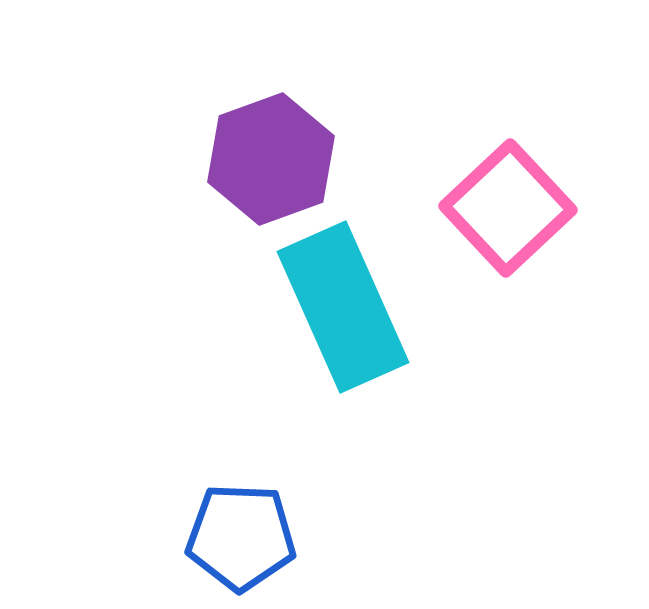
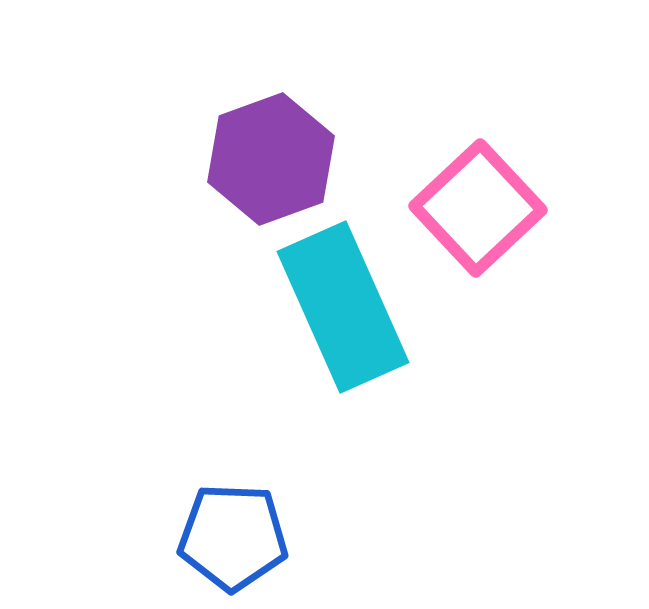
pink square: moved 30 px left
blue pentagon: moved 8 px left
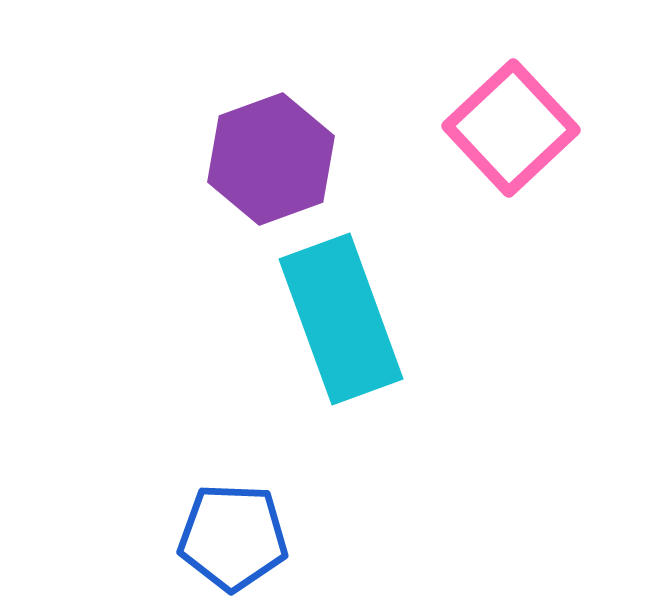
pink square: moved 33 px right, 80 px up
cyan rectangle: moved 2 px left, 12 px down; rotated 4 degrees clockwise
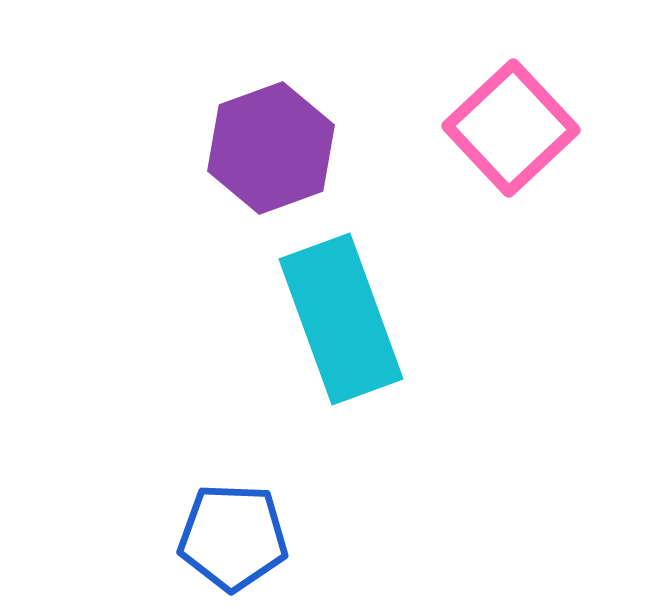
purple hexagon: moved 11 px up
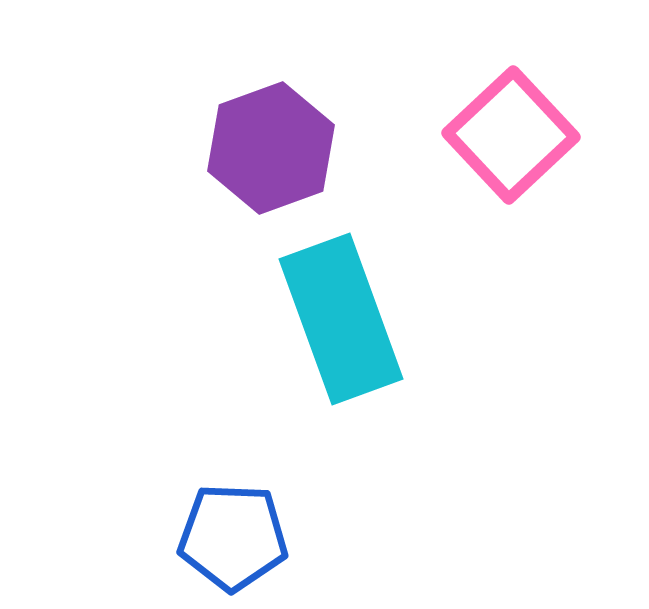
pink square: moved 7 px down
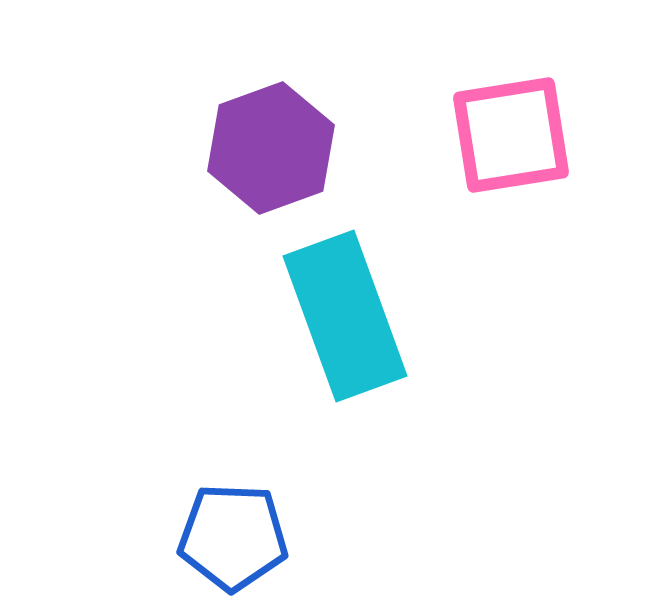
pink square: rotated 34 degrees clockwise
cyan rectangle: moved 4 px right, 3 px up
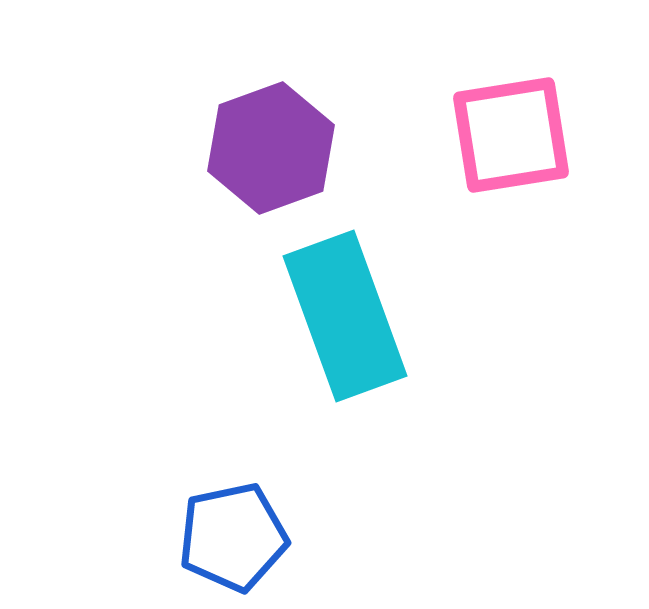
blue pentagon: rotated 14 degrees counterclockwise
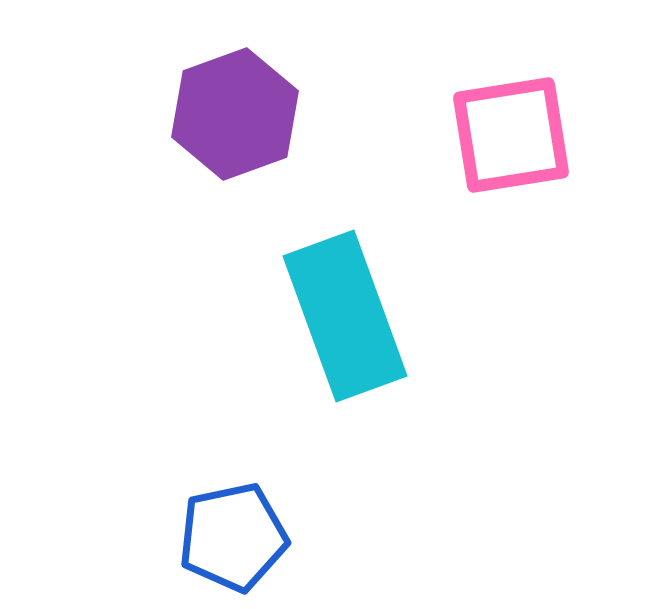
purple hexagon: moved 36 px left, 34 px up
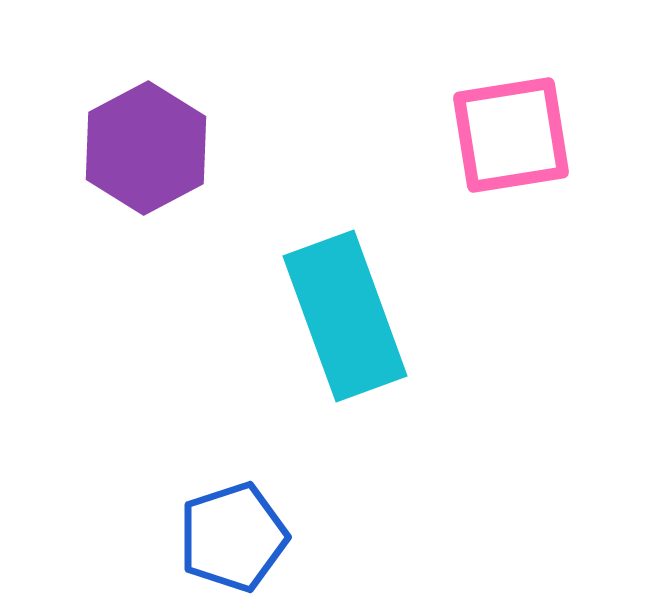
purple hexagon: moved 89 px left, 34 px down; rotated 8 degrees counterclockwise
blue pentagon: rotated 6 degrees counterclockwise
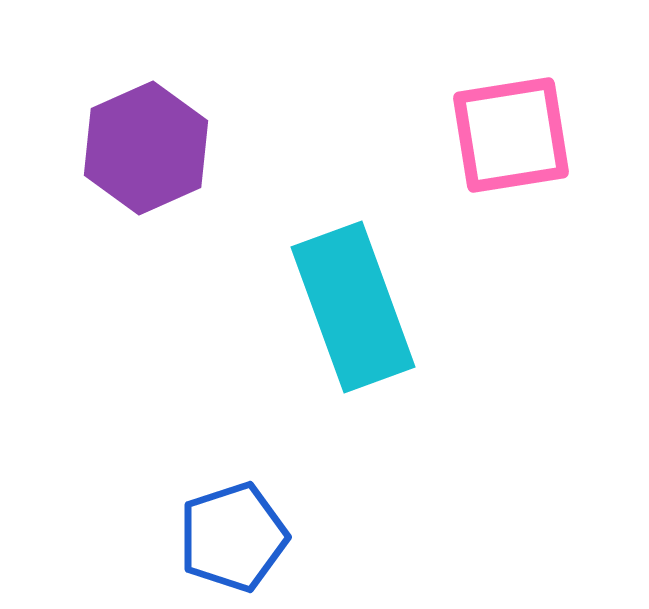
purple hexagon: rotated 4 degrees clockwise
cyan rectangle: moved 8 px right, 9 px up
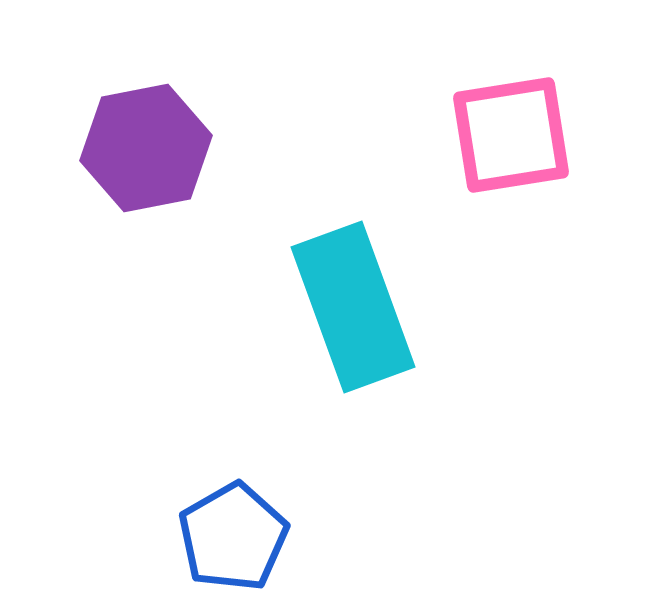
purple hexagon: rotated 13 degrees clockwise
blue pentagon: rotated 12 degrees counterclockwise
